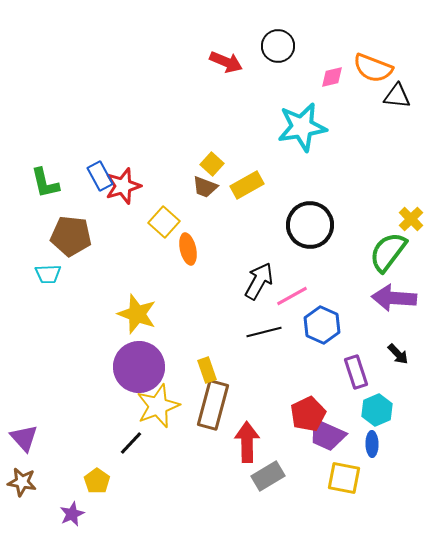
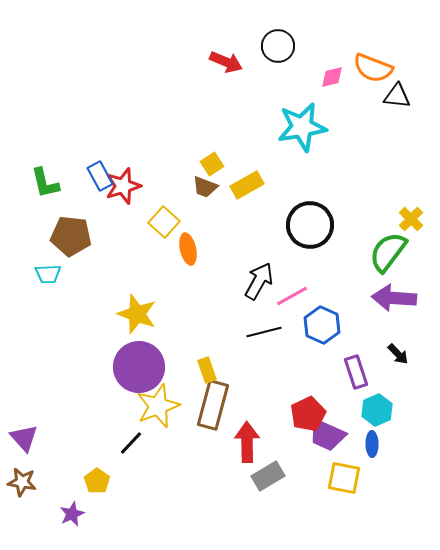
yellow square at (212, 164): rotated 15 degrees clockwise
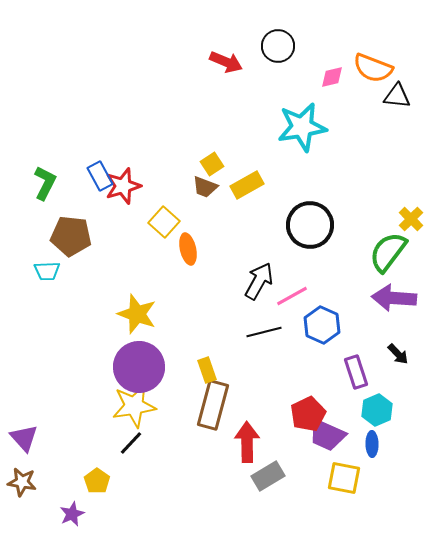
green L-shape at (45, 183): rotated 140 degrees counterclockwise
cyan trapezoid at (48, 274): moved 1 px left, 3 px up
yellow star at (158, 406): moved 24 px left; rotated 12 degrees clockwise
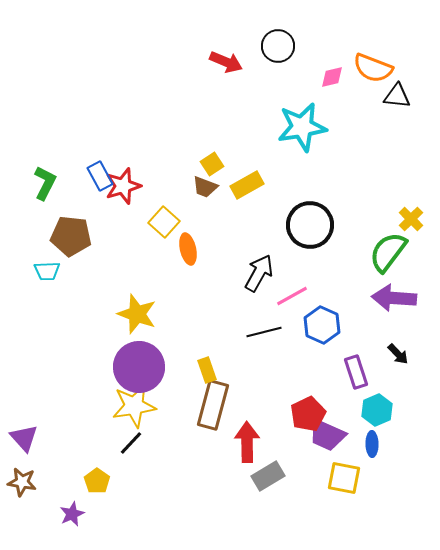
black arrow at (259, 281): moved 8 px up
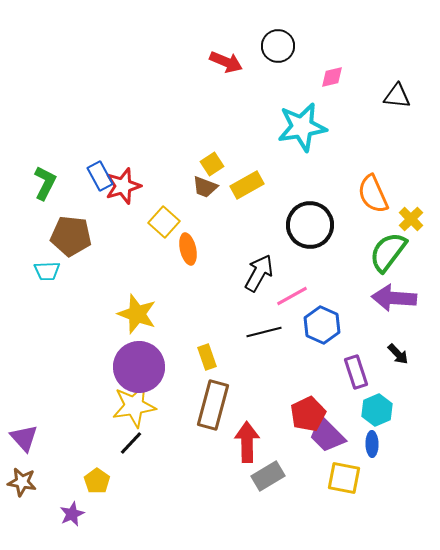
orange semicircle at (373, 68): moved 126 px down; rotated 45 degrees clockwise
yellow rectangle at (207, 370): moved 13 px up
purple trapezoid at (327, 435): rotated 21 degrees clockwise
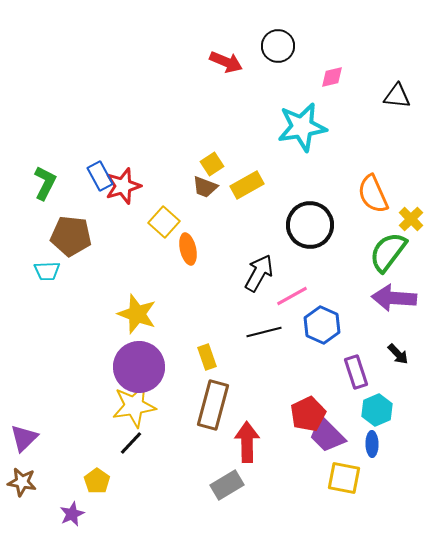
purple triangle at (24, 438): rotated 28 degrees clockwise
gray rectangle at (268, 476): moved 41 px left, 9 px down
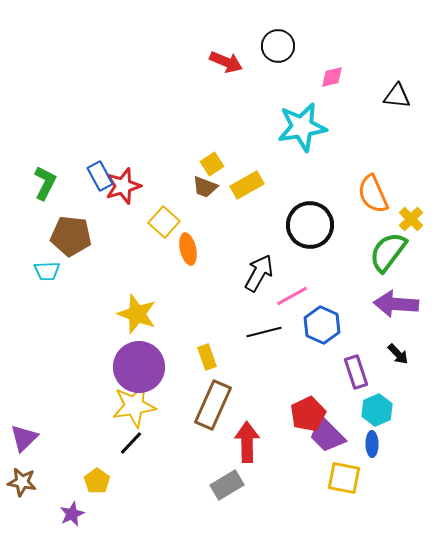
purple arrow at (394, 298): moved 2 px right, 6 px down
brown rectangle at (213, 405): rotated 9 degrees clockwise
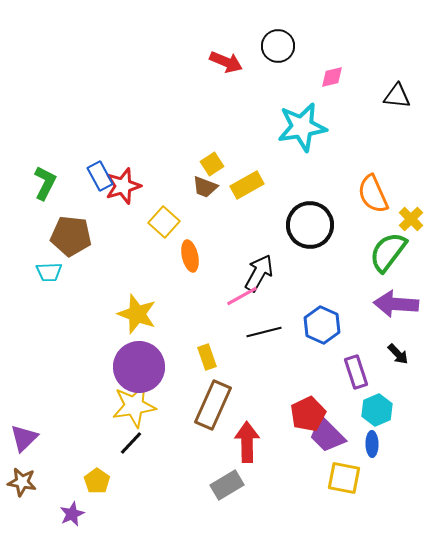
orange ellipse at (188, 249): moved 2 px right, 7 px down
cyan trapezoid at (47, 271): moved 2 px right, 1 px down
pink line at (292, 296): moved 50 px left
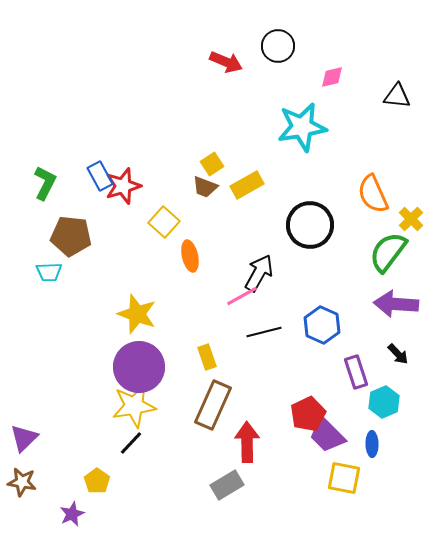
cyan hexagon at (377, 410): moved 7 px right, 8 px up
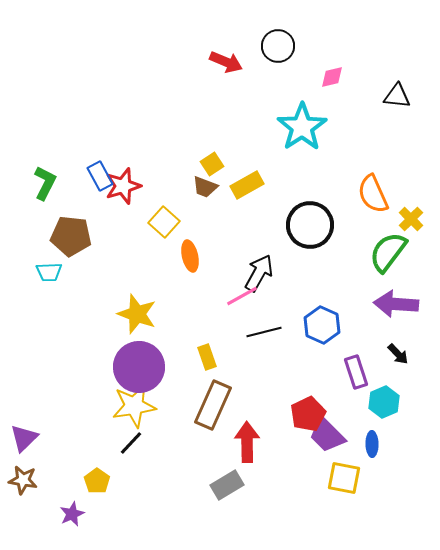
cyan star at (302, 127): rotated 24 degrees counterclockwise
brown star at (22, 482): moved 1 px right, 2 px up
